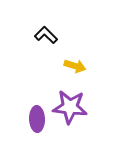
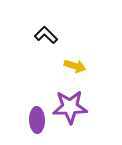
purple star: rotated 8 degrees counterclockwise
purple ellipse: moved 1 px down
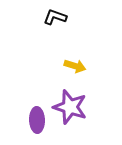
black L-shape: moved 9 px right, 18 px up; rotated 25 degrees counterclockwise
purple star: rotated 20 degrees clockwise
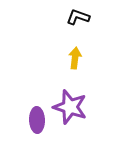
black L-shape: moved 23 px right
yellow arrow: moved 8 px up; rotated 100 degrees counterclockwise
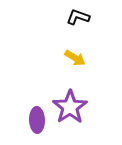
yellow arrow: rotated 115 degrees clockwise
purple star: rotated 20 degrees clockwise
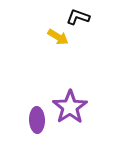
yellow arrow: moved 17 px left, 21 px up
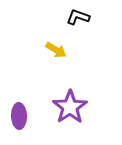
yellow arrow: moved 2 px left, 13 px down
purple ellipse: moved 18 px left, 4 px up
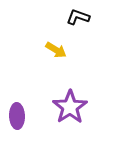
purple ellipse: moved 2 px left
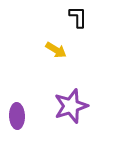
black L-shape: rotated 70 degrees clockwise
purple star: moved 1 px right, 1 px up; rotated 16 degrees clockwise
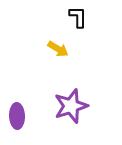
yellow arrow: moved 2 px right, 1 px up
